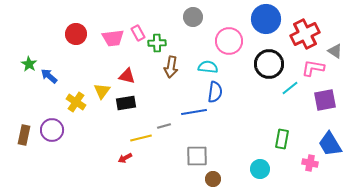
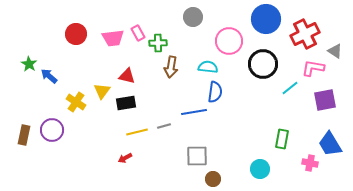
green cross: moved 1 px right
black circle: moved 6 px left
yellow line: moved 4 px left, 6 px up
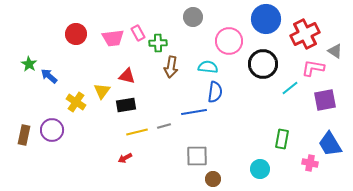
black rectangle: moved 2 px down
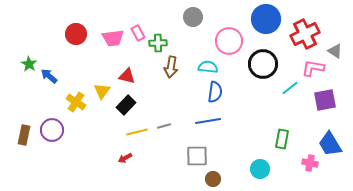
black rectangle: rotated 36 degrees counterclockwise
blue line: moved 14 px right, 9 px down
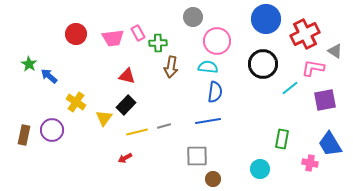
pink circle: moved 12 px left
yellow triangle: moved 2 px right, 27 px down
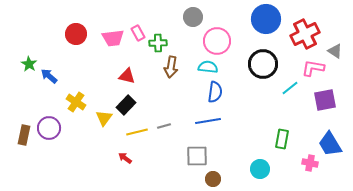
purple circle: moved 3 px left, 2 px up
red arrow: rotated 64 degrees clockwise
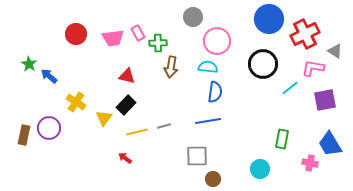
blue circle: moved 3 px right
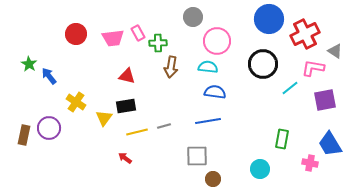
blue arrow: rotated 12 degrees clockwise
blue semicircle: rotated 90 degrees counterclockwise
black rectangle: moved 1 px down; rotated 36 degrees clockwise
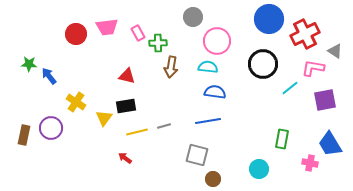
pink trapezoid: moved 6 px left, 11 px up
green star: rotated 28 degrees counterclockwise
purple circle: moved 2 px right
gray square: moved 1 px up; rotated 15 degrees clockwise
cyan circle: moved 1 px left
